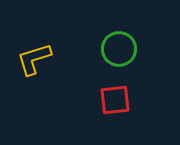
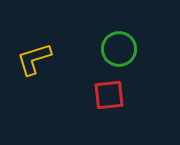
red square: moved 6 px left, 5 px up
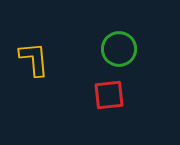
yellow L-shape: rotated 102 degrees clockwise
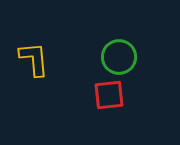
green circle: moved 8 px down
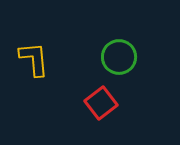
red square: moved 8 px left, 8 px down; rotated 32 degrees counterclockwise
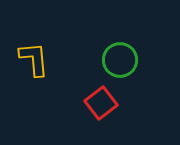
green circle: moved 1 px right, 3 px down
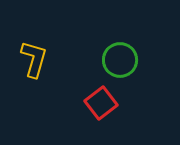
yellow L-shape: rotated 21 degrees clockwise
